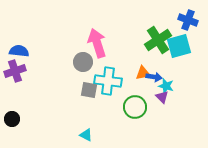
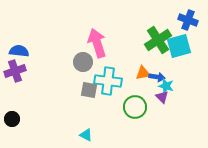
blue arrow: moved 3 px right
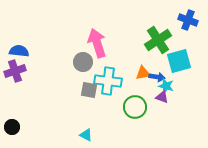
cyan square: moved 15 px down
purple triangle: rotated 24 degrees counterclockwise
black circle: moved 8 px down
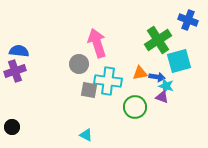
gray circle: moved 4 px left, 2 px down
orange triangle: moved 3 px left
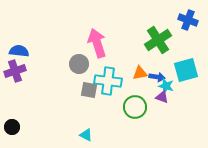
cyan square: moved 7 px right, 9 px down
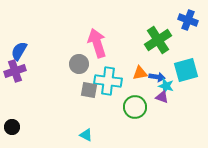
blue semicircle: rotated 66 degrees counterclockwise
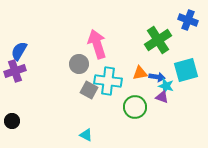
pink arrow: moved 1 px down
gray square: rotated 18 degrees clockwise
black circle: moved 6 px up
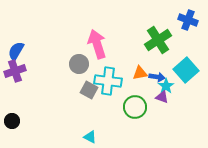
blue semicircle: moved 3 px left
cyan square: rotated 25 degrees counterclockwise
cyan star: rotated 21 degrees clockwise
cyan triangle: moved 4 px right, 2 px down
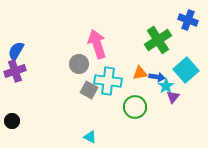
purple triangle: moved 11 px right; rotated 48 degrees clockwise
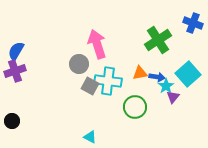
blue cross: moved 5 px right, 3 px down
cyan square: moved 2 px right, 4 px down
gray square: moved 1 px right, 4 px up
